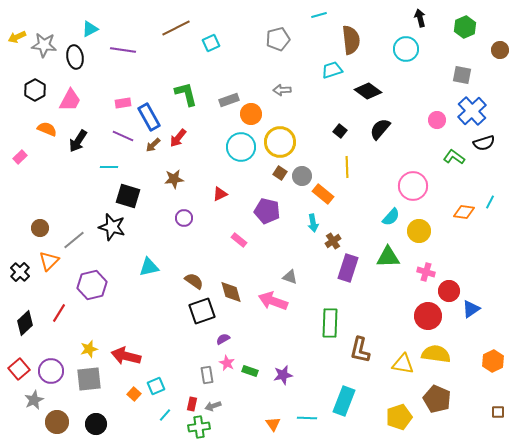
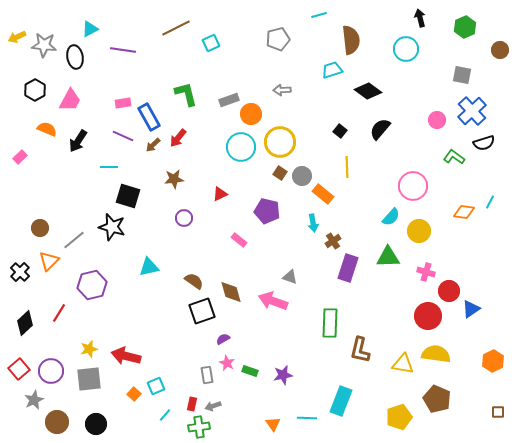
cyan rectangle at (344, 401): moved 3 px left
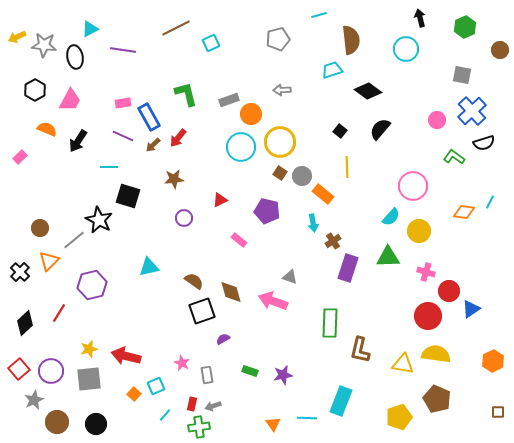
red triangle at (220, 194): moved 6 px down
black star at (112, 227): moved 13 px left, 7 px up; rotated 12 degrees clockwise
pink star at (227, 363): moved 45 px left
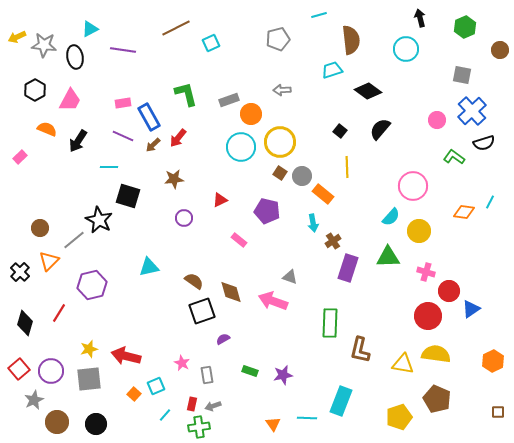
black diamond at (25, 323): rotated 30 degrees counterclockwise
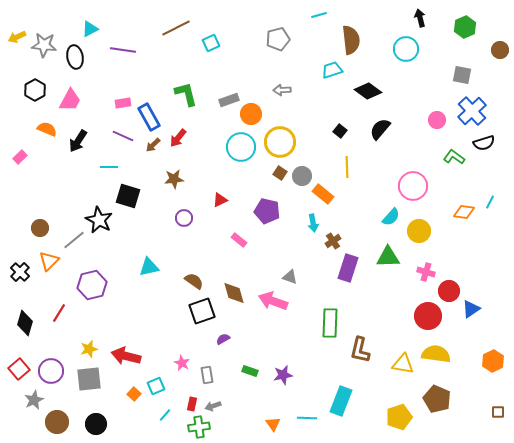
brown diamond at (231, 292): moved 3 px right, 1 px down
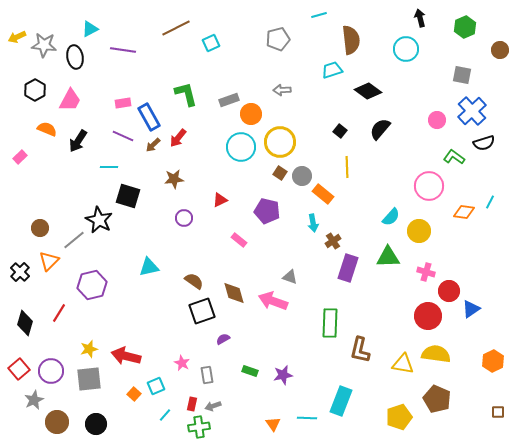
pink circle at (413, 186): moved 16 px right
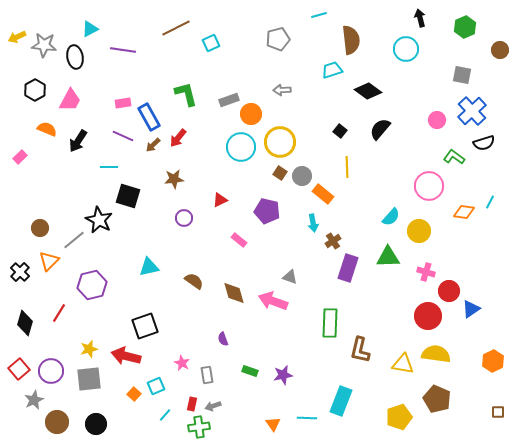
black square at (202, 311): moved 57 px left, 15 px down
purple semicircle at (223, 339): rotated 80 degrees counterclockwise
